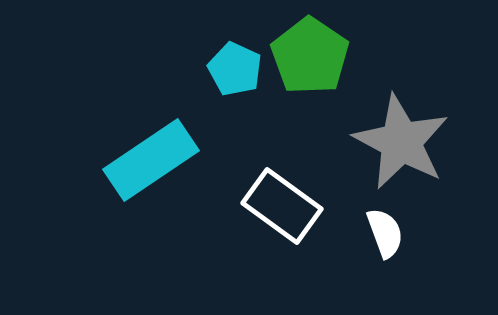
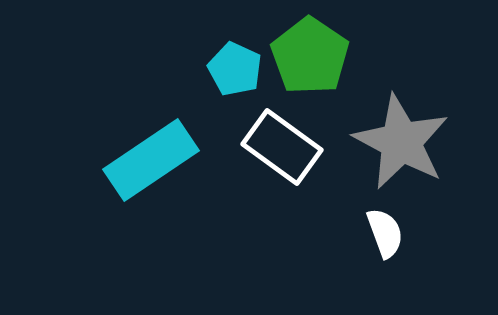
white rectangle: moved 59 px up
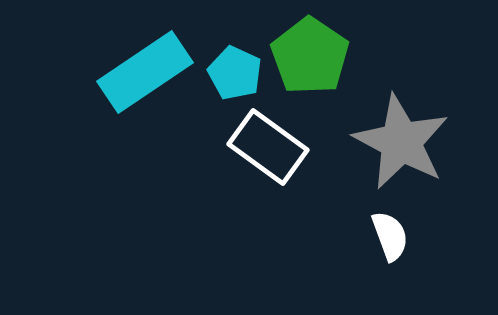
cyan pentagon: moved 4 px down
white rectangle: moved 14 px left
cyan rectangle: moved 6 px left, 88 px up
white semicircle: moved 5 px right, 3 px down
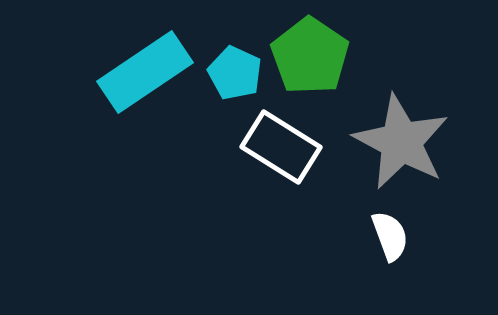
white rectangle: moved 13 px right; rotated 4 degrees counterclockwise
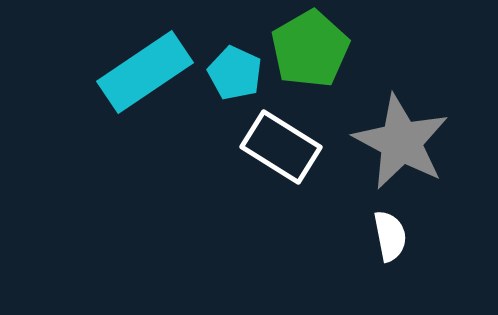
green pentagon: moved 7 px up; rotated 8 degrees clockwise
white semicircle: rotated 9 degrees clockwise
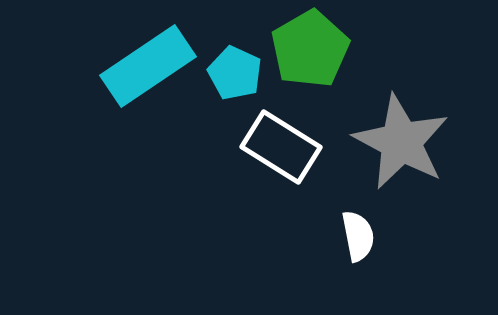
cyan rectangle: moved 3 px right, 6 px up
white semicircle: moved 32 px left
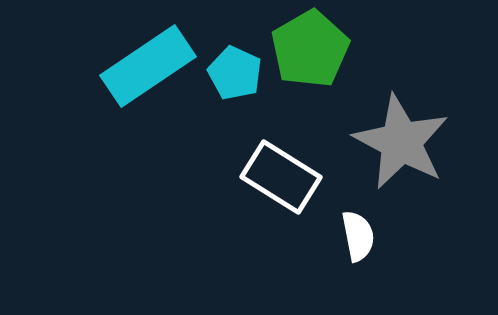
white rectangle: moved 30 px down
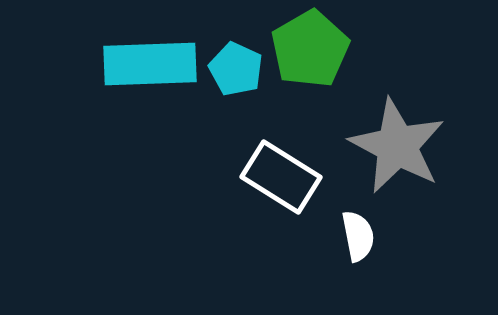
cyan rectangle: moved 2 px right, 2 px up; rotated 32 degrees clockwise
cyan pentagon: moved 1 px right, 4 px up
gray star: moved 4 px left, 4 px down
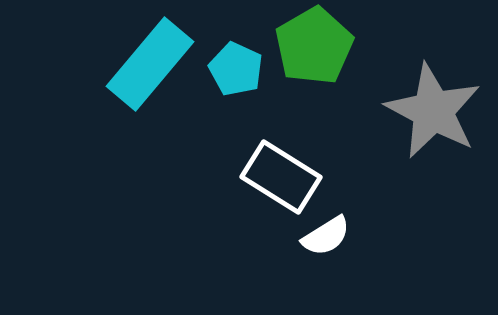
green pentagon: moved 4 px right, 3 px up
cyan rectangle: rotated 48 degrees counterclockwise
gray star: moved 36 px right, 35 px up
white semicircle: moved 32 px left; rotated 69 degrees clockwise
